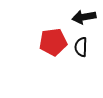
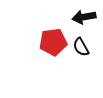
black semicircle: rotated 30 degrees counterclockwise
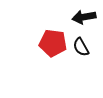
red pentagon: moved 1 px down; rotated 16 degrees clockwise
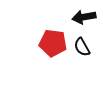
black semicircle: moved 1 px right
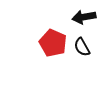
red pentagon: rotated 16 degrees clockwise
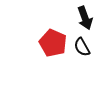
black arrow: moved 1 px right, 1 px down; rotated 100 degrees counterclockwise
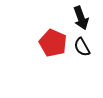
black arrow: moved 4 px left
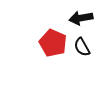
black arrow: rotated 100 degrees clockwise
